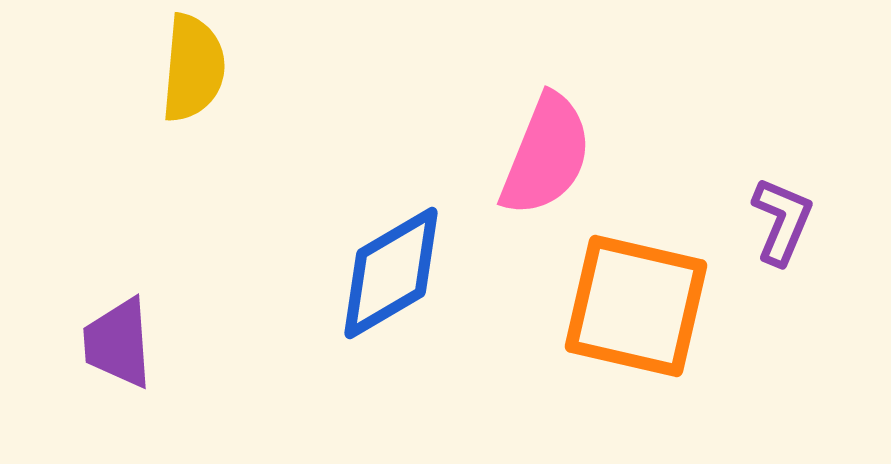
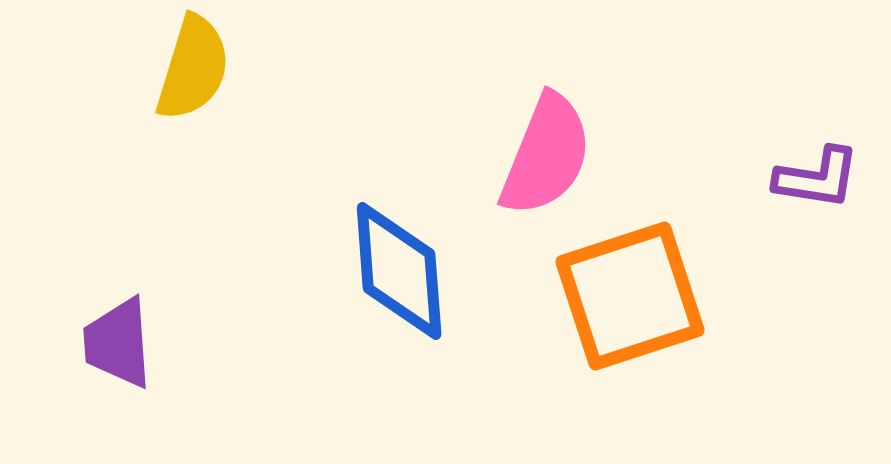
yellow semicircle: rotated 12 degrees clockwise
purple L-shape: moved 35 px right, 43 px up; rotated 76 degrees clockwise
blue diamond: moved 8 px right, 2 px up; rotated 64 degrees counterclockwise
orange square: moved 6 px left, 10 px up; rotated 31 degrees counterclockwise
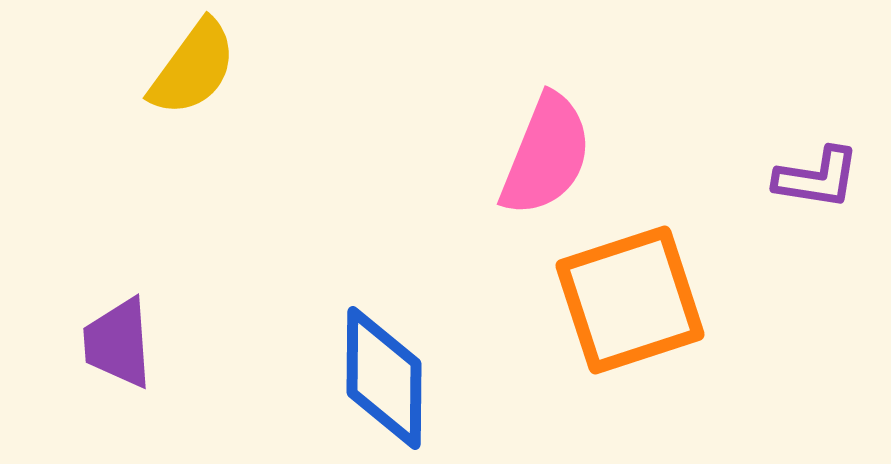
yellow semicircle: rotated 19 degrees clockwise
blue diamond: moved 15 px left, 107 px down; rotated 5 degrees clockwise
orange square: moved 4 px down
